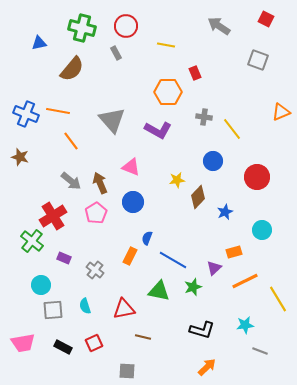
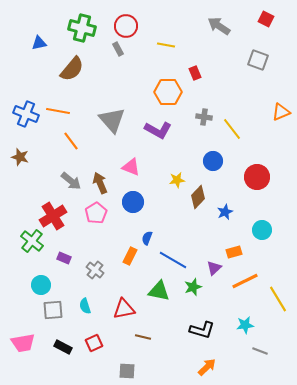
gray rectangle at (116, 53): moved 2 px right, 4 px up
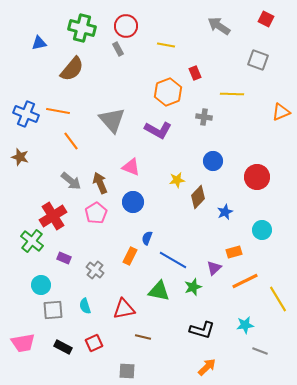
orange hexagon at (168, 92): rotated 20 degrees counterclockwise
yellow line at (232, 129): moved 35 px up; rotated 50 degrees counterclockwise
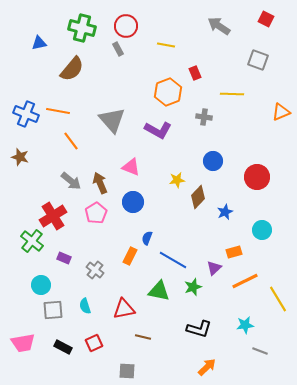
black L-shape at (202, 330): moved 3 px left, 1 px up
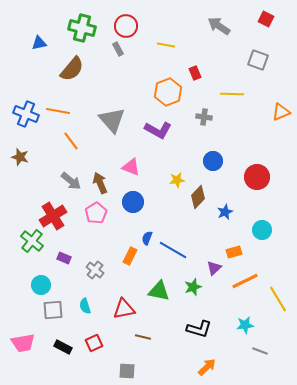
blue line at (173, 260): moved 10 px up
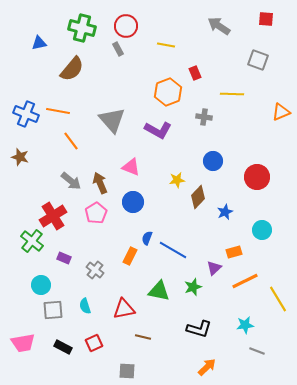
red square at (266, 19): rotated 21 degrees counterclockwise
gray line at (260, 351): moved 3 px left
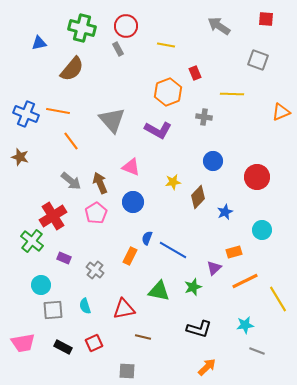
yellow star at (177, 180): moved 4 px left, 2 px down
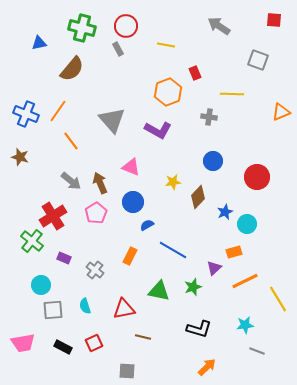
red square at (266, 19): moved 8 px right, 1 px down
orange line at (58, 111): rotated 65 degrees counterclockwise
gray cross at (204, 117): moved 5 px right
cyan circle at (262, 230): moved 15 px left, 6 px up
blue semicircle at (147, 238): moved 13 px up; rotated 40 degrees clockwise
